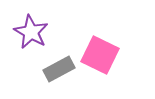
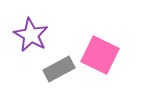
purple star: moved 3 px down
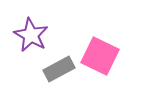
pink square: moved 1 px down
